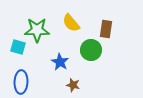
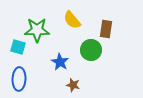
yellow semicircle: moved 1 px right, 3 px up
blue ellipse: moved 2 px left, 3 px up
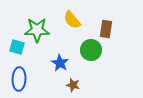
cyan square: moved 1 px left
blue star: moved 1 px down
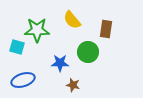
green circle: moved 3 px left, 2 px down
blue star: rotated 30 degrees counterclockwise
blue ellipse: moved 4 px right, 1 px down; rotated 70 degrees clockwise
